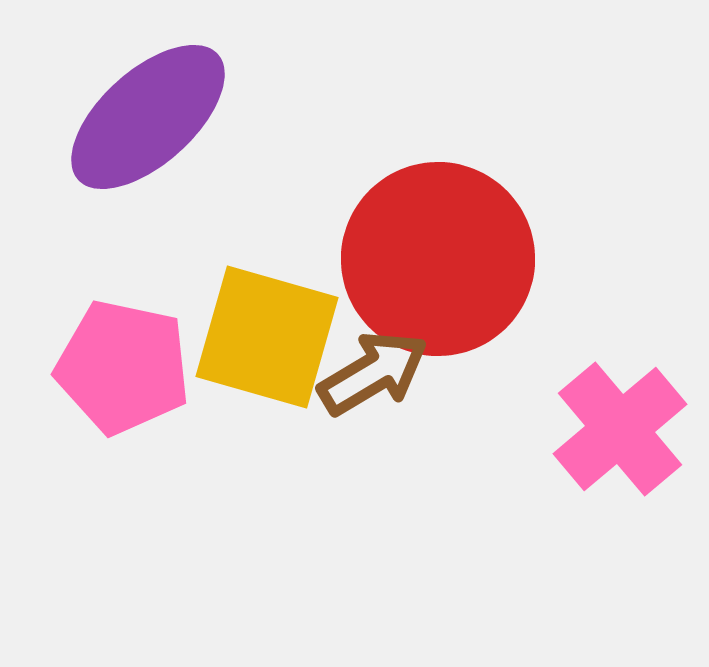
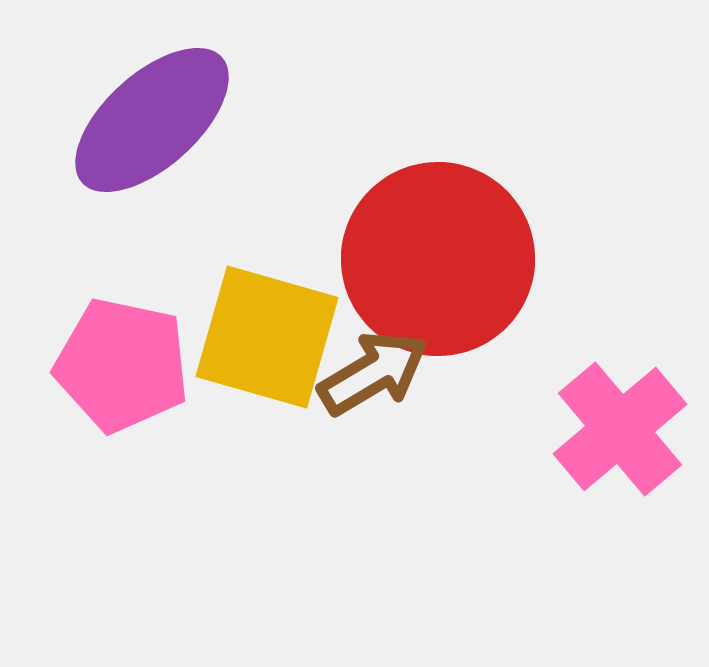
purple ellipse: moved 4 px right, 3 px down
pink pentagon: moved 1 px left, 2 px up
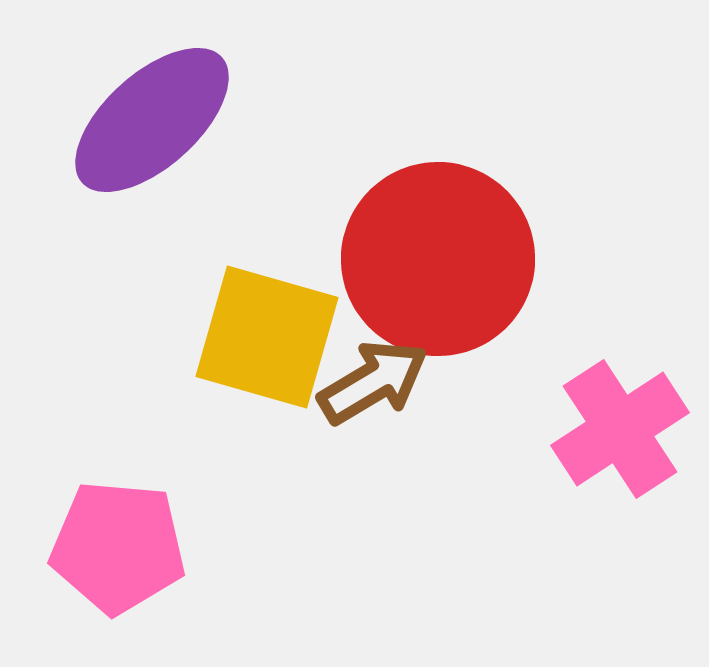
pink pentagon: moved 4 px left, 182 px down; rotated 7 degrees counterclockwise
brown arrow: moved 9 px down
pink cross: rotated 7 degrees clockwise
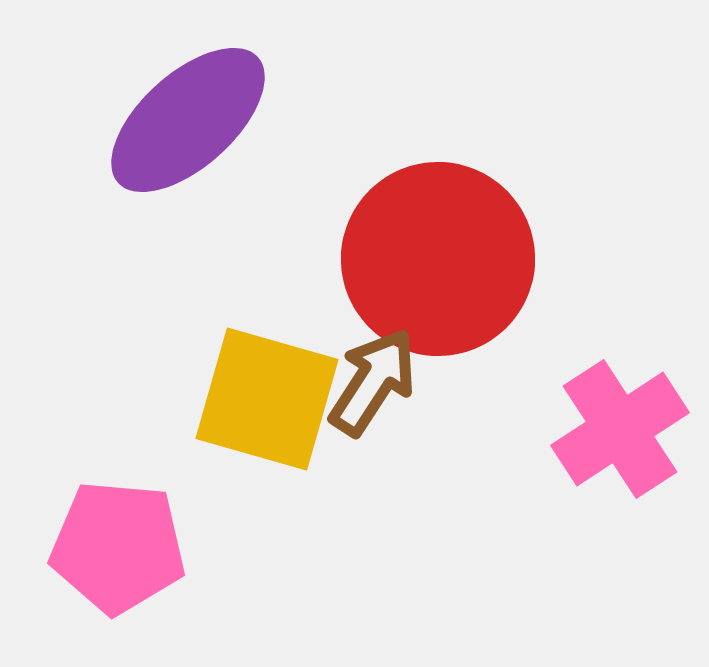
purple ellipse: moved 36 px right
yellow square: moved 62 px down
brown arrow: rotated 26 degrees counterclockwise
